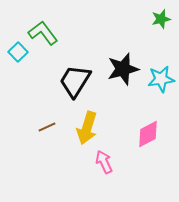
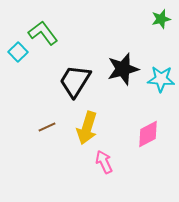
cyan star: rotated 12 degrees clockwise
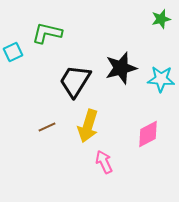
green L-shape: moved 4 px right; rotated 40 degrees counterclockwise
cyan square: moved 5 px left; rotated 18 degrees clockwise
black star: moved 2 px left, 1 px up
yellow arrow: moved 1 px right, 2 px up
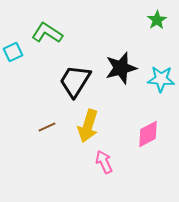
green star: moved 4 px left, 1 px down; rotated 18 degrees counterclockwise
green L-shape: rotated 20 degrees clockwise
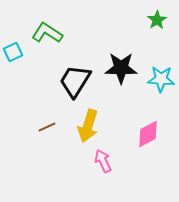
black star: rotated 16 degrees clockwise
pink arrow: moved 1 px left, 1 px up
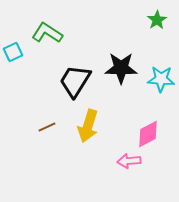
pink arrow: moved 26 px right; rotated 70 degrees counterclockwise
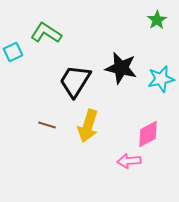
green L-shape: moved 1 px left
black star: rotated 12 degrees clockwise
cyan star: rotated 16 degrees counterclockwise
brown line: moved 2 px up; rotated 42 degrees clockwise
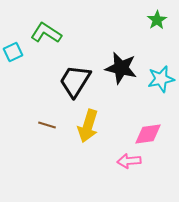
pink diamond: rotated 20 degrees clockwise
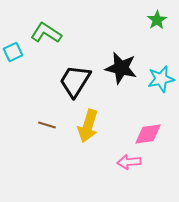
pink arrow: moved 1 px down
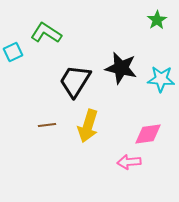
cyan star: rotated 16 degrees clockwise
brown line: rotated 24 degrees counterclockwise
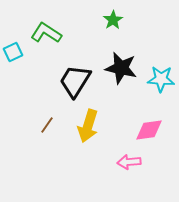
green star: moved 44 px left
brown line: rotated 48 degrees counterclockwise
pink diamond: moved 1 px right, 4 px up
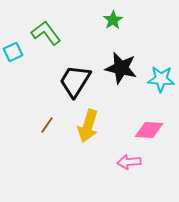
green L-shape: rotated 20 degrees clockwise
pink diamond: rotated 12 degrees clockwise
